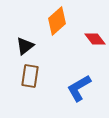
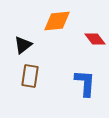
orange diamond: rotated 36 degrees clockwise
black triangle: moved 2 px left, 1 px up
blue L-shape: moved 6 px right, 5 px up; rotated 124 degrees clockwise
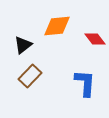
orange diamond: moved 5 px down
brown rectangle: rotated 35 degrees clockwise
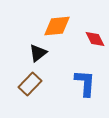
red diamond: rotated 10 degrees clockwise
black triangle: moved 15 px right, 8 px down
brown rectangle: moved 8 px down
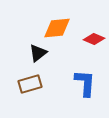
orange diamond: moved 2 px down
red diamond: moved 1 px left; rotated 40 degrees counterclockwise
brown rectangle: rotated 30 degrees clockwise
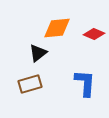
red diamond: moved 5 px up
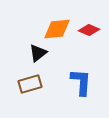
orange diamond: moved 1 px down
red diamond: moved 5 px left, 4 px up
blue L-shape: moved 4 px left, 1 px up
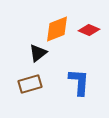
orange diamond: rotated 16 degrees counterclockwise
blue L-shape: moved 2 px left
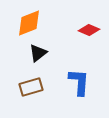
orange diamond: moved 28 px left, 6 px up
brown rectangle: moved 1 px right, 3 px down
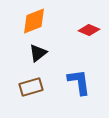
orange diamond: moved 5 px right, 2 px up
blue L-shape: rotated 12 degrees counterclockwise
